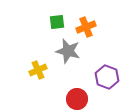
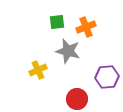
purple hexagon: rotated 25 degrees counterclockwise
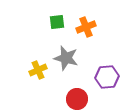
gray star: moved 2 px left, 7 px down
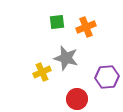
yellow cross: moved 4 px right, 2 px down
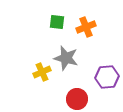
green square: rotated 14 degrees clockwise
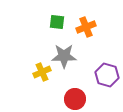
gray star: moved 2 px left, 2 px up; rotated 15 degrees counterclockwise
purple hexagon: moved 2 px up; rotated 20 degrees clockwise
red circle: moved 2 px left
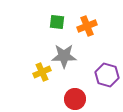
orange cross: moved 1 px right, 1 px up
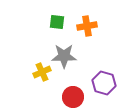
orange cross: rotated 12 degrees clockwise
purple hexagon: moved 3 px left, 8 px down
red circle: moved 2 px left, 2 px up
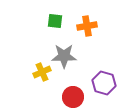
green square: moved 2 px left, 1 px up
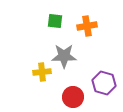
yellow cross: rotated 18 degrees clockwise
